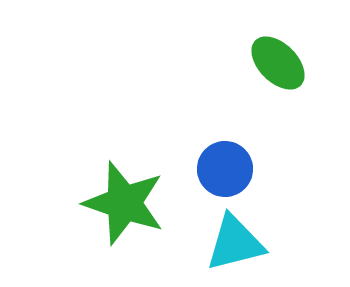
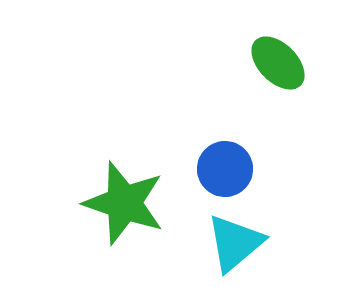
cyan triangle: rotated 26 degrees counterclockwise
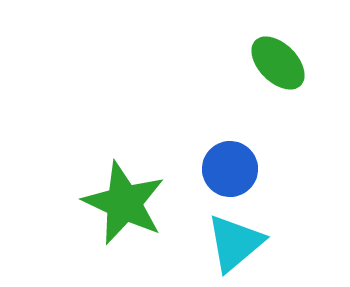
blue circle: moved 5 px right
green star: rotated 6 degrees clockwise
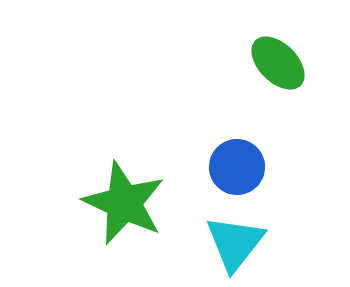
blue circle: moved 7 px right, 2 px up
cyan triangle: rotated 12 degrees counterclockwise
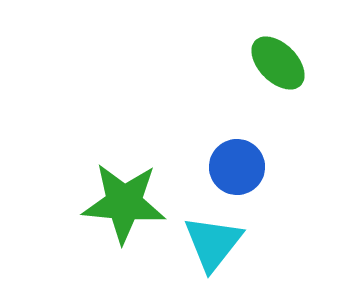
green star: rotated 20 degrees counterclockwise
cyan triangle: moved 22 px left
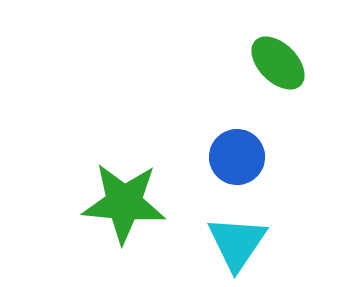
blue circle: moved 10 px up
cyan triangle: moved 24 px right; rotated 4 degrees counterclockwise
